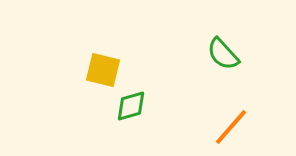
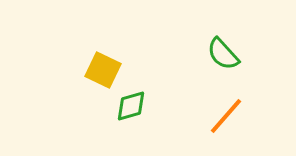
yellow square: rotated 12 degrees clockwise
orange line: moved 5 px left, 11 px up
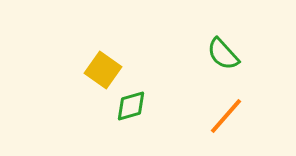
yellow square: rotated 9 degrees clockwise
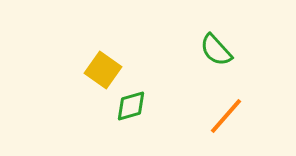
green semicircle: moved 7 px left, 4 px up
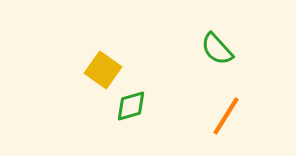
green semicircle: moved 1 px right, 1 px up
orange line: rotated 9 degrees counterclockwise
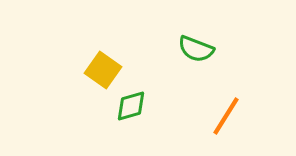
green semicircle: moved 21 px left; rotated 27 degrees counterclockwise
